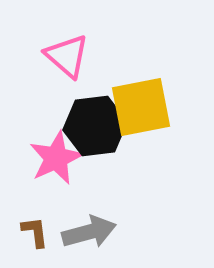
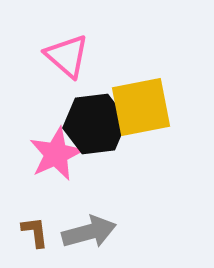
black hexagon: moved 2 px up
pink star: moved 4 px up
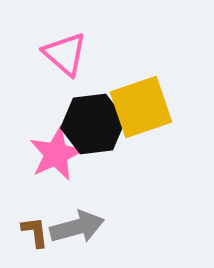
pink triangle: moved 2 px left, 2 px up
yellow square: rotated 8 degrees counterclockwise
black hexagon: moved 2 px left
gray arrow: moved 12 px left, 5 px up
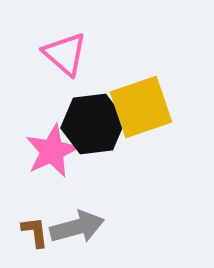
pink star: moved 4 px left, 3 px up
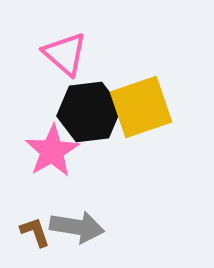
black hexagon: moved 4 px left, 12 px up
pink star: rotated 6 degrees counterclockwise
gray arrow: rotated 24 degrees clockwise
brown L-shape: rotated 12 degrees counterclockwise
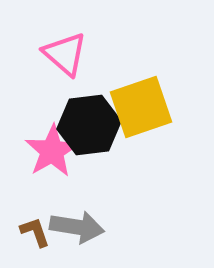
black hexagon: moved 13 px down
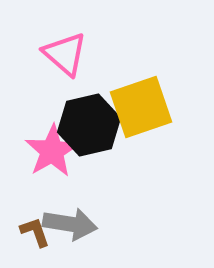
black hexagon: rotated 6 degrees counterclockwise
gray arrow: moved 7 px left, 3 px up
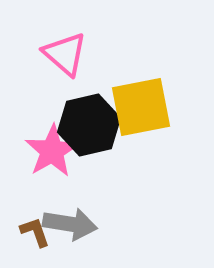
yellow square: rotated 8 degrees clockwise
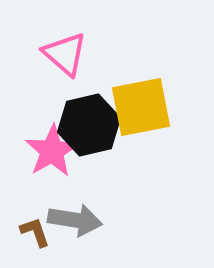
gray arrow: moved 5 px right, 4 px up
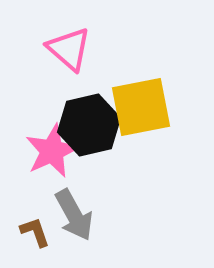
pink triangle: moved 4 px right, 5 px up
pink star: rotated 6 degrees clockwise
gray arrow: moved 1 px left, 5 px up; rotated 52 degrees clockwise
